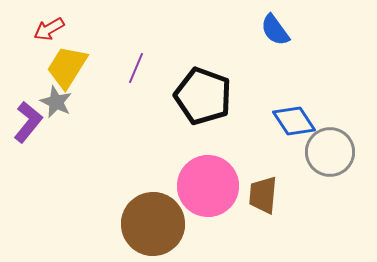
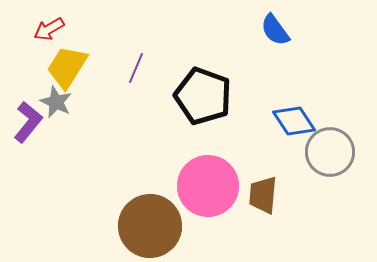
brown circle: moved 3 px left, 2 px down
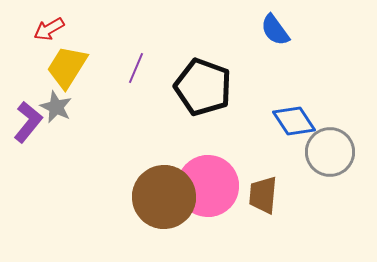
black pentagon: moved 9 px up
gray star: moved 5 px down
brown circle: moved 14 px right, 29 px up
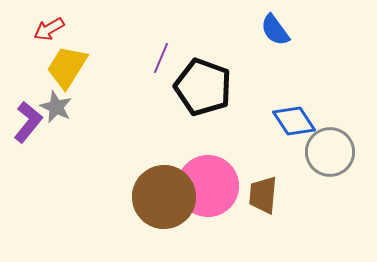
purple line: moved 25 px right, 10 px up
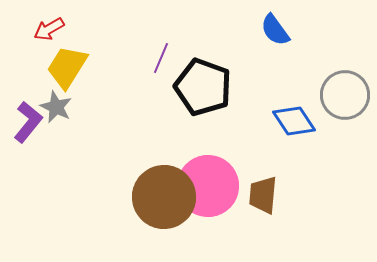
gray circle: moved 15 px right, 57 px up
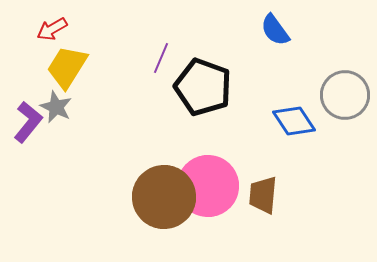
red arrow: moved 3 px right
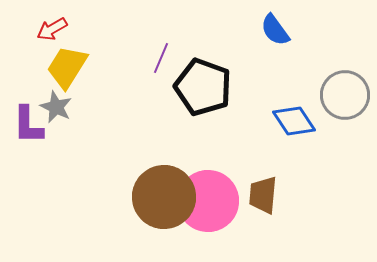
purple L-shape: moved 3 px down; rotated 141 degrees clockwise
pink circle: moved 15 px down
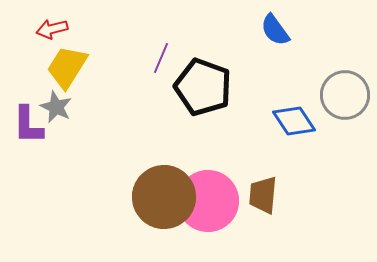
red arrow: rotated 16 degrees clockwise
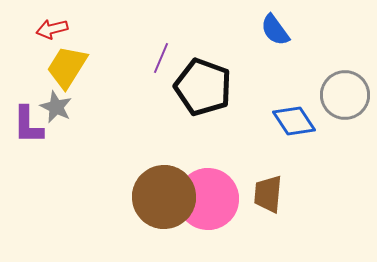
brown trapezoid: moved 5 px right, 1 px up
pink circle: moved 2 px up
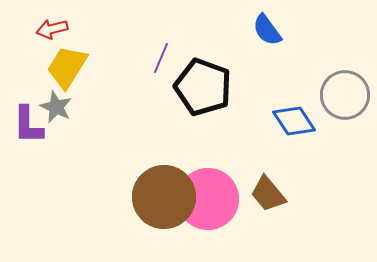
blue semicircle: moved 8 px left
brown trapezoid: rotated 45 degrees counterclockwise
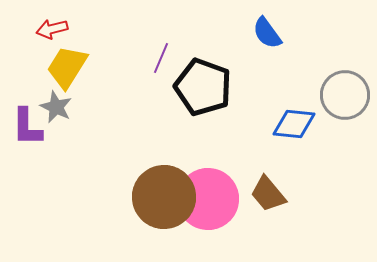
blue semicircle: moved 3 px down
blue diamond: moved 3 px down; rotated 51 degrees counterclockwise
purple L-shape: moved 1 px left, 2 px down
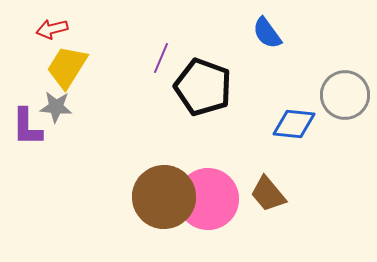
gray star: rotated 20 degrees counterclockwise
